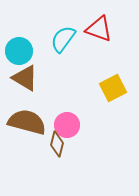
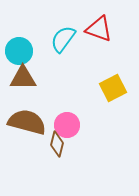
brown triangle: moved 2 px left; rotated 32 degrees counterclockwise
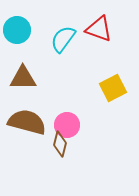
cyan circle: moved 2 px left, 21 px up
brown diamond: moved 3 px right
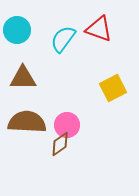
brown semicircle: rotated 12 degrees counterclockwise
brown diamond: rotated 40 degrees clockwise
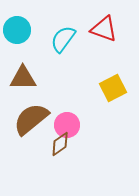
red triangle: moved 5 px right
brown semicircle: moved 4 px right, 3 px up; rotated 42 degrees counterclockwise
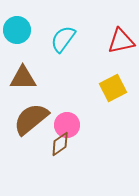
red triangle: moved 17 px right, 12 px down; rotated 32 degrees counterclockwise
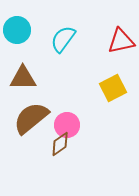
brown semicircle: moved 1 px up
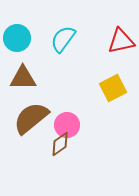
cyan circle: moved 8 px down
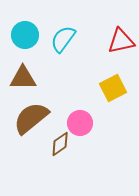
cyan circle: moved 8 px right, 3 px up
pink circle: moved 13 px right, 2 px up
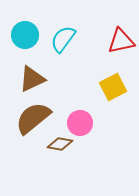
brown triangle: moved 9 px right, 1 px down; rotated 24 degrees counterclockwise
yellow square: moved 1 px up
brown semicircle: moved 2 px right
brown diamond: rotated 45 degrees clockwise
